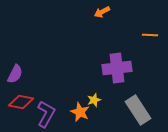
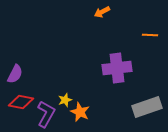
yellow star: moved 29 px left
gray rectangle: moved 9 px right, 3 px up; rotated 76 degrees counterclockwise
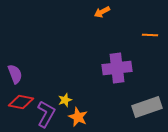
purple semicircle: rotated 48 degrees counterclockwise
orange star: moved 2 px left, 5 px down
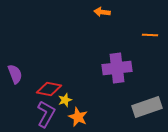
orange arrow: rotated 35 degrees clockwise
red diamond: moved 28 px right, 13 px up
